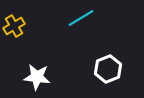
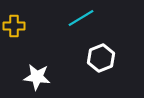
yellow cross: rotated 30 degrees clockwise
white hexagon: moved 7 px left, 11 px up
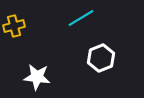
yellow cross: rotated 15 degrees counterclockwise
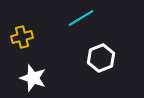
yellow cross: moved 8 px right, 11 px down
white star: moved 4 px left, 1 px down; rotated 12 degrees clockwise
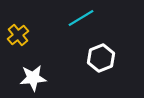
yellow cross: moved 4 px left, 2 px up; rotated 25 degrees counterclockwise
white star: rotated 24 degrees counterclockwise
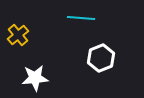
cyan line: rotated 36 degrees clockwise
white star: moved 2 px right
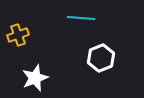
yellow cross: rotated 20 degrees clockwise
white star: rotated 16 degrees counterclockwise
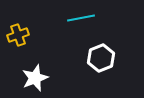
cyan line: rotated 16 degrees counterclockwise
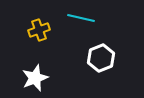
cyan line: rotated 24 degrees clockwise
yellow cross: moved 21 px right, 5 px up
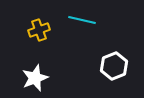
cyan line: moved 1 px right, 2 px down
white hexagon: moved 13 px right, 8 px down
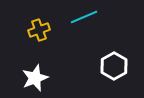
cyan line: moved 2 px right, 3 px up; rotated 36 degrees counterclockwise
white hexagon: rotated 8 degrees counterclockwise
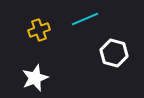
cyan line: moved 1 px right, 2 px down
white hexagon: moved 13 px up; rotated 16 degrees counterclockwise
